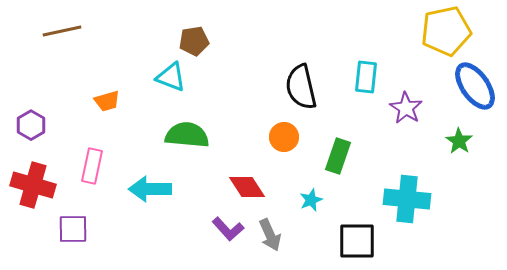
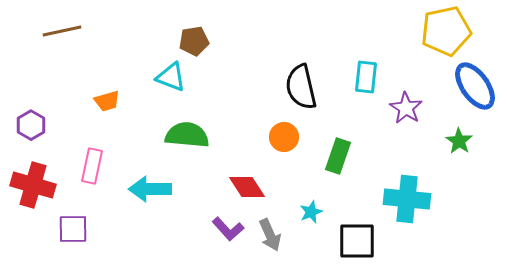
cyan star: moved 12 px down
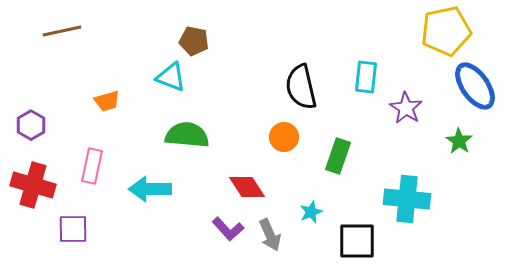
brown pentagon: rotated 20 degrees clockwise
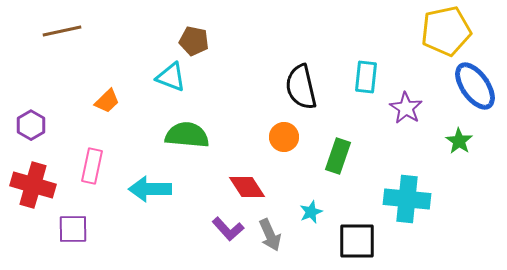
orange trapezoid: rotated 28 degrees counterclockwise
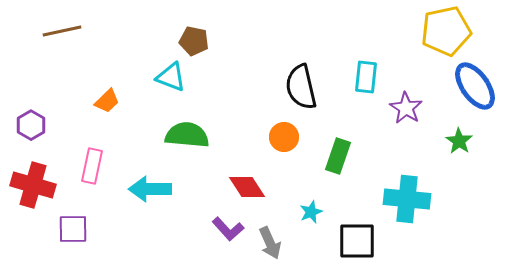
gray arrow: moved 8 px down
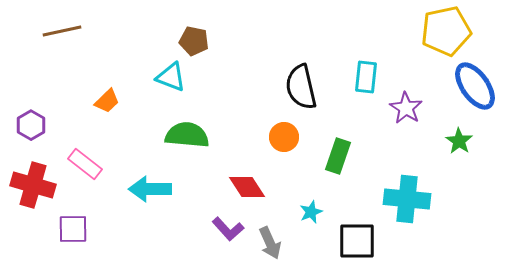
pink rectangle: moved 7 px left, 2 px up; rotated 64 degrees counterclockwise
